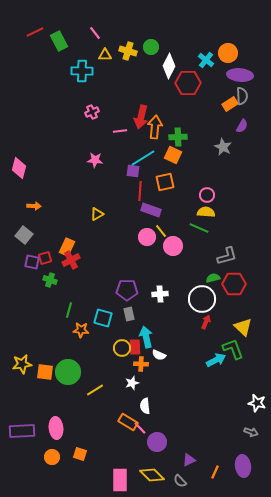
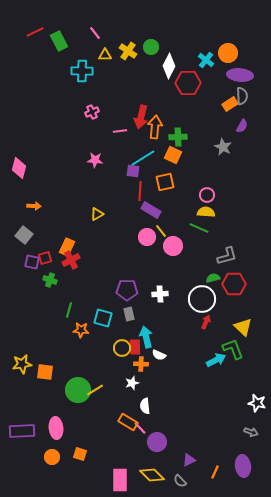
yellow cross at (128, 51): rotated 18 degrees clockwise
purple rectangle at (151, 210): rotated 12 degrees clockwise
green circle at (68, 372): moved 10 px right, 18 px down
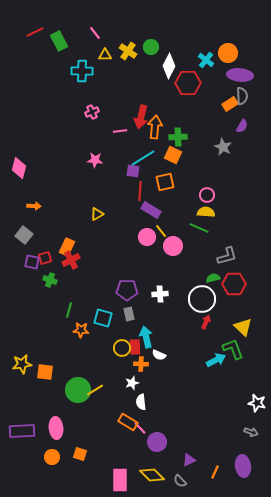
white semicircle at (145, 406): moved 4 px left, 4 px up
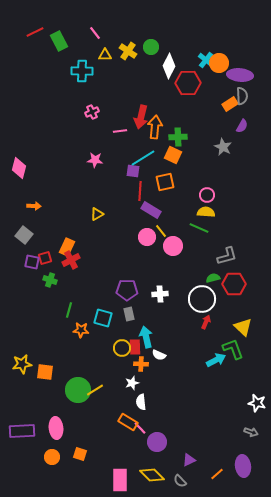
orange circle at (228, 53): moved 9 px left, 10 px down
orange line at (215, 472): moved 2 px right, 2 px down; rotated 24 degrees clockwise
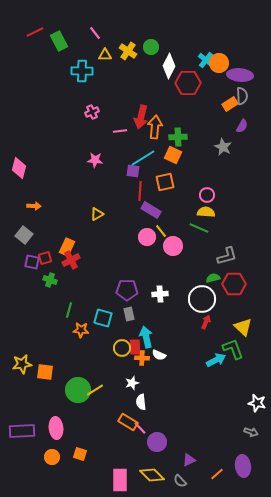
orange cross at (141, 364): moved 1 px right, 6 px up
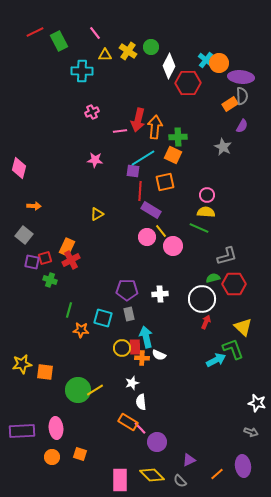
purple ellipse at (240, 75): moved 1 px right, 2 px down
red arrow at (141, 117): moved 3 px left, 3 px down
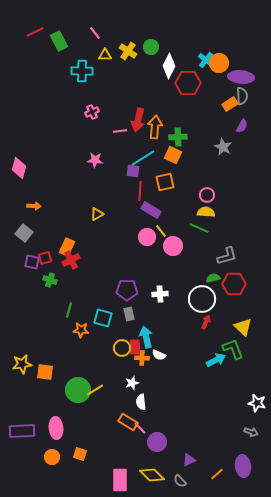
gray square at (24, 235): moved 2 px up
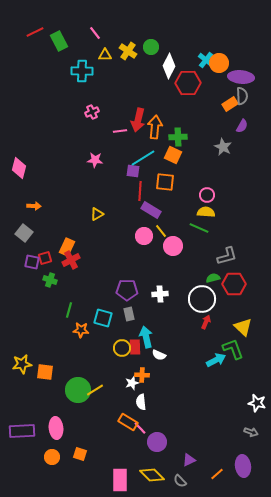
orange square at (165, 182): rotated 18 degrees clockwise
pink circle at (147, 237): moved 3 px left, 1 px up
orange cross at (142, 358): moved 17 px down
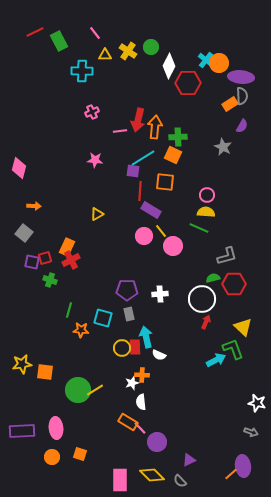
orange line at (217, 474): moved 14 px right
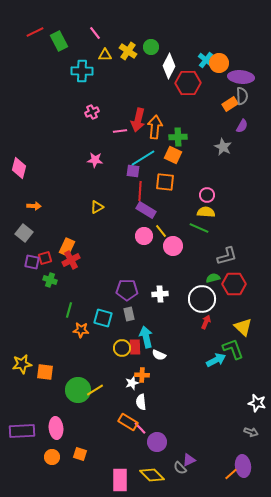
purple rectangle at (151, 210): moved 5 px left
yellow triangle at (97, 214): moved 7 px up
gray semicircle at (180, 481): moved 13 px up
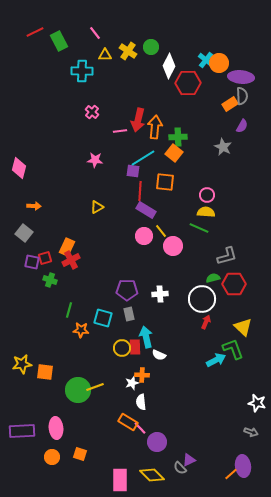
pink cross at (92, 112): rotated 24 degrees counterclockwise
orange square at (173, 155): moved 1 px right, 2 px up; rotated 12 degrees clockwise
yellow line at (95, 390): moved 3 px up; rotated 12 degrees clockwise
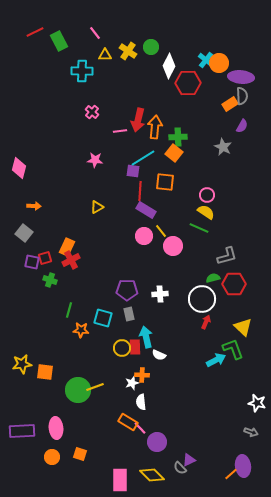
yellow semicircle at (206, 212): rotated 30 degrees clockwise
